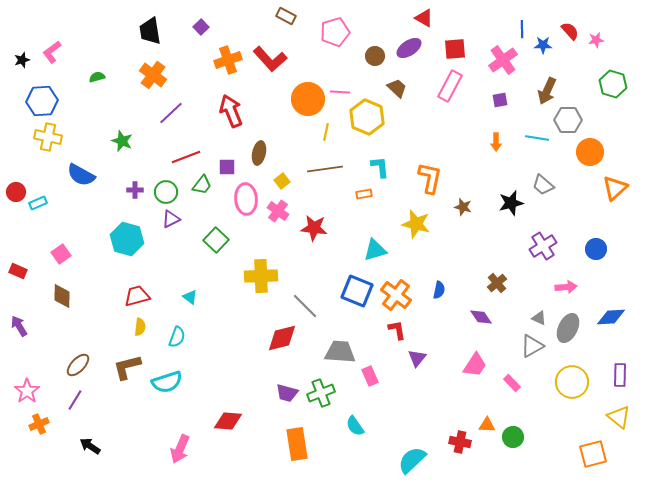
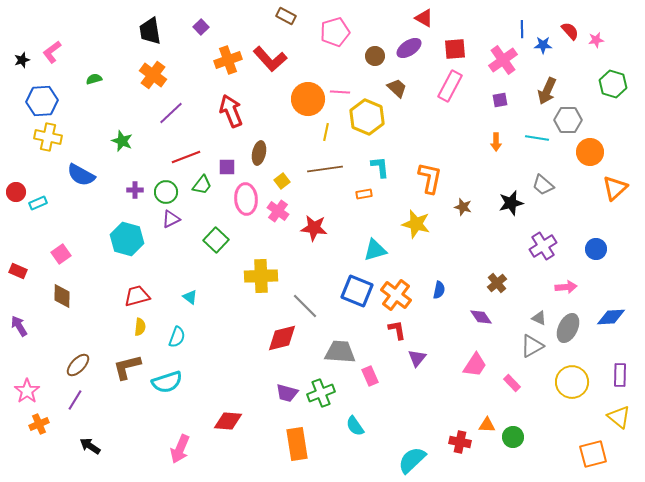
green semicircle at (97, 77): moved 3 px left, 2 px down
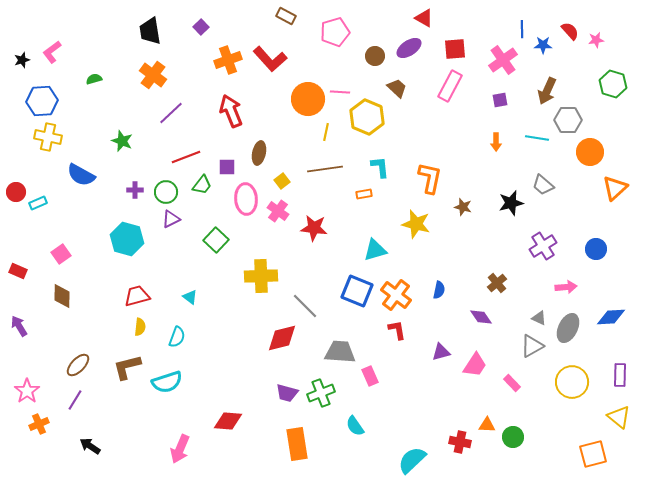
purple triangle at (417, 358): moved 24 px right, 6 px up; rotated 36 degrees clockwise
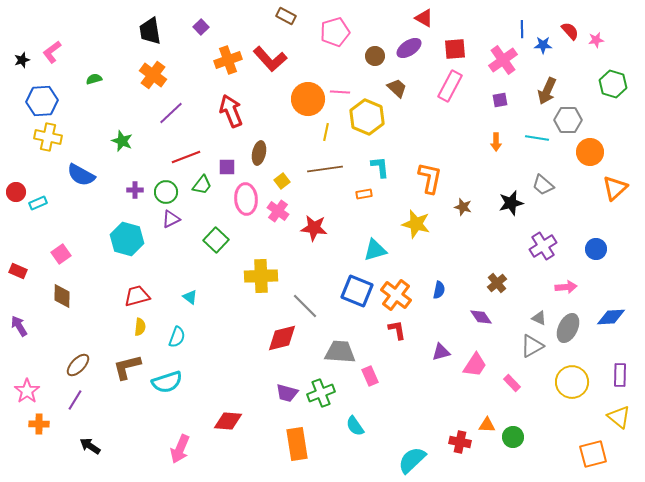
orange cross at (39, 424): rotated 24 degrees clockwise
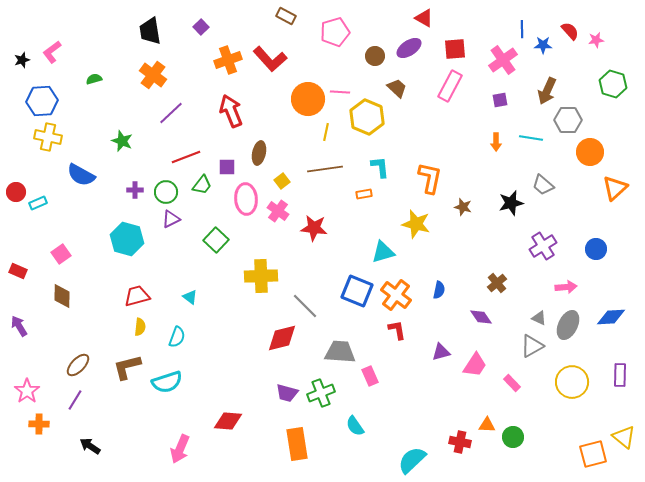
cyan line at (537, 138): moved 6 px left
cyan triangle at (375, 250): moved 8 px right, 2 px down
gray ellipse at (568, 328): moved 3 px up
yellow triangle at (619, 417): moved 5 px right, 20 px down
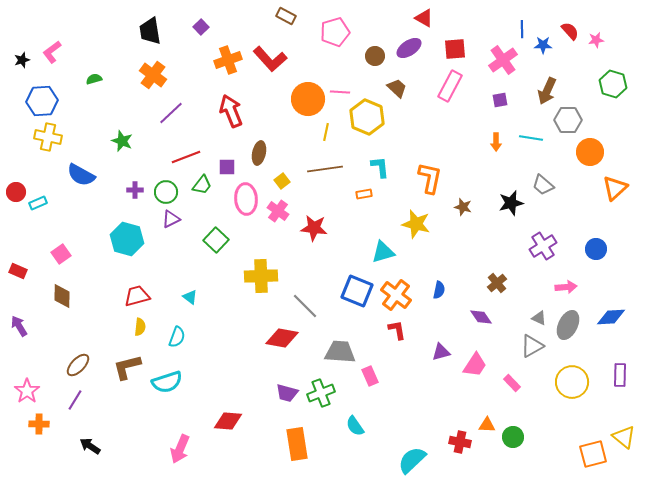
red diamond at (282, 338): rotated 24 degrees clockwise
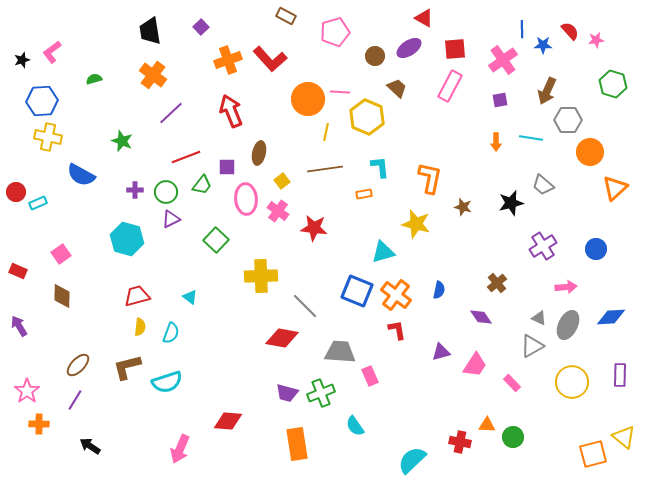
cyan semicircle at (177, 337): moved 6 px left, 4 px up
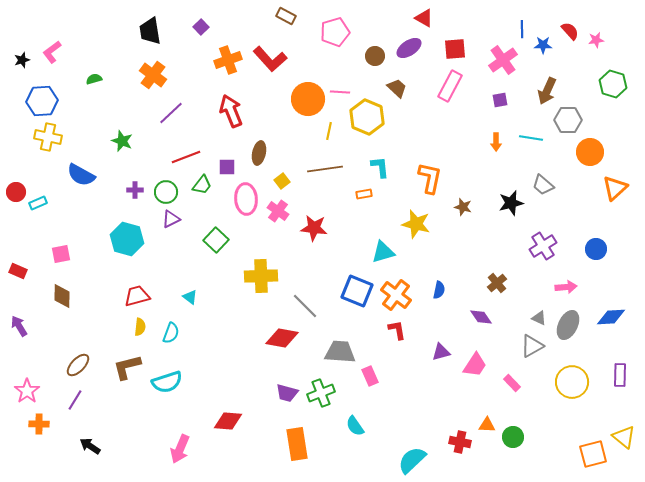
yellow line at (326, 132): moved 3 px right, 1 px up
pink square at (61, 254): rotated 24 degrees clockwise
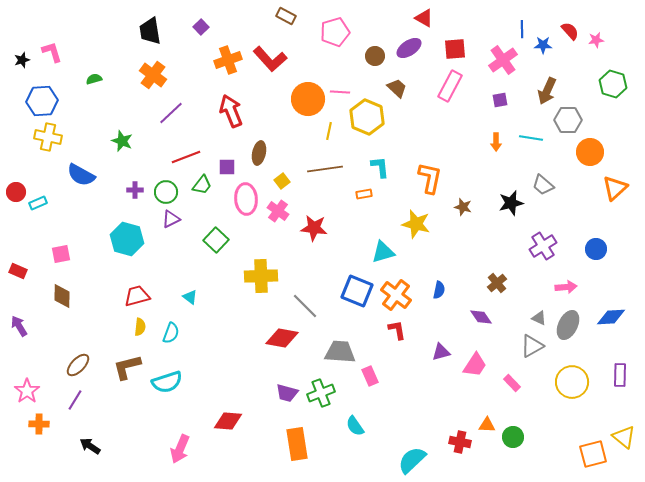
pink L-shape at (52, 52): rotated 110 degrees clockwise
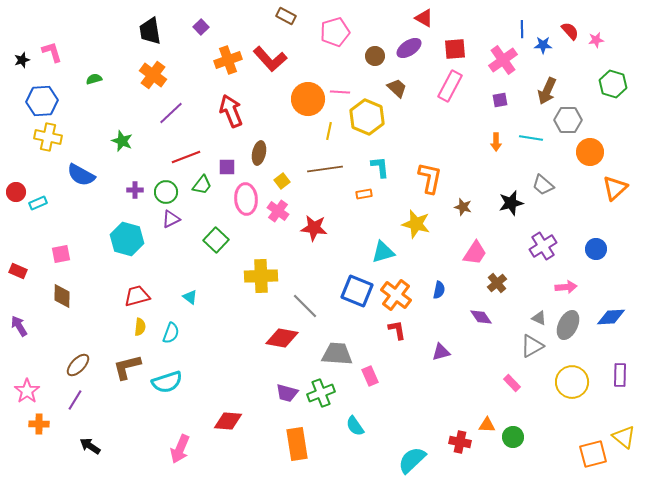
gray trapezoid at (340, 352): moved 3 px left, 2 px down
pink trapezoid at (475, 365): moved 112 px up
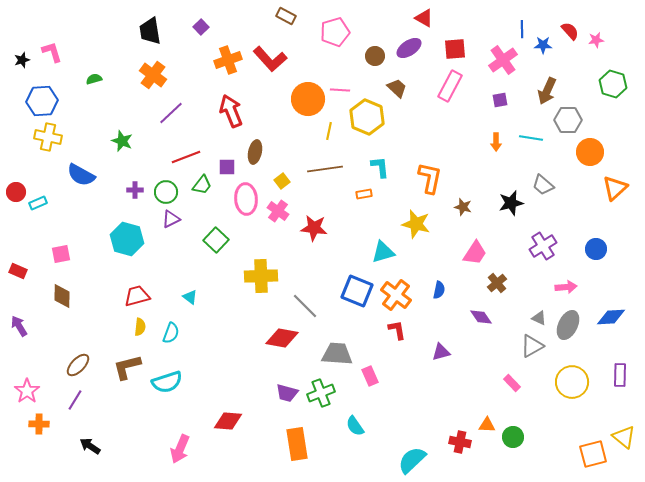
pink line at (340, 92): moved 2 px up
brown ellipse at (259, 153): moved 4 px left, 1 px up
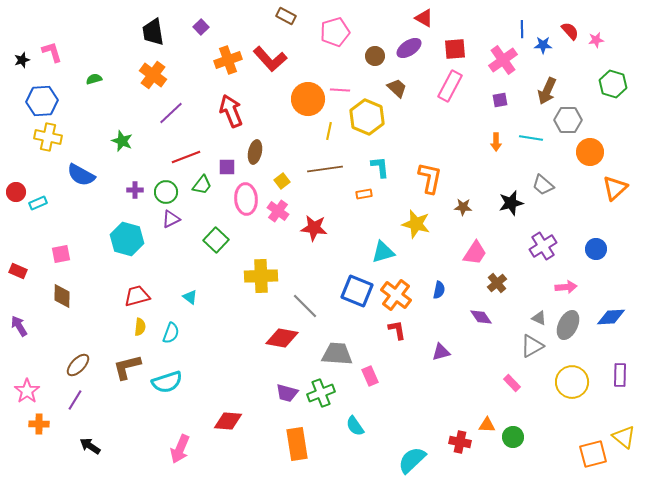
black trapezoid at (150, 31): moved 3 px right, 1 px down
brown star at (463, 207): rotated 12 degrees counterclockwise
